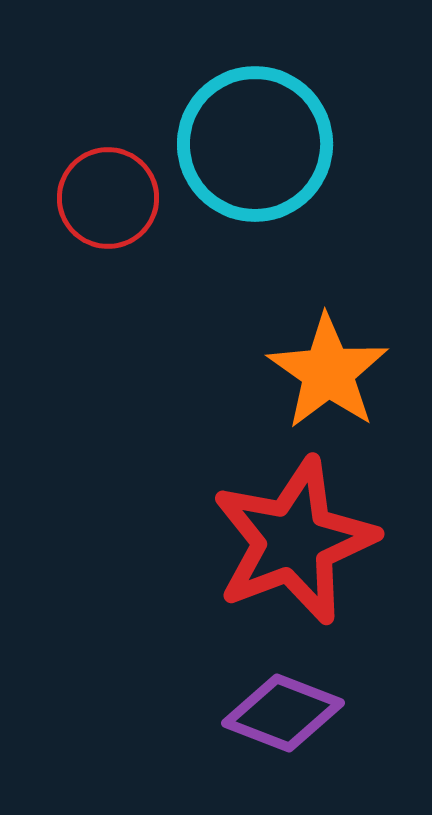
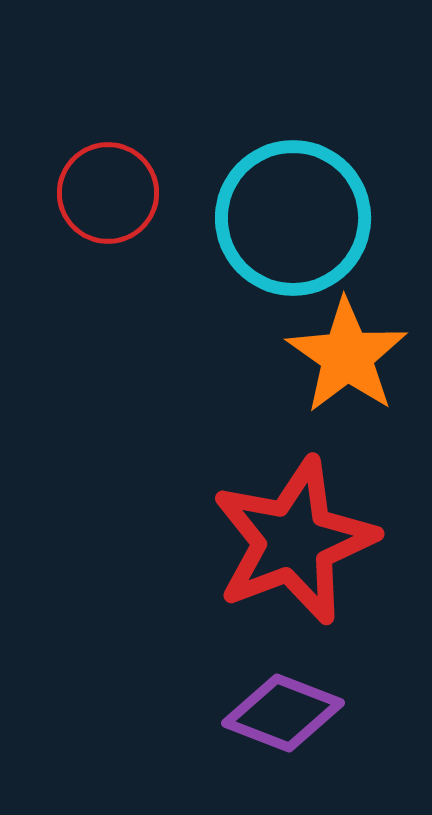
cyan circle: moved 38 px right, 74 px down
red circle: moved 5 px up
orange star: moved 19 px right, 16 px up
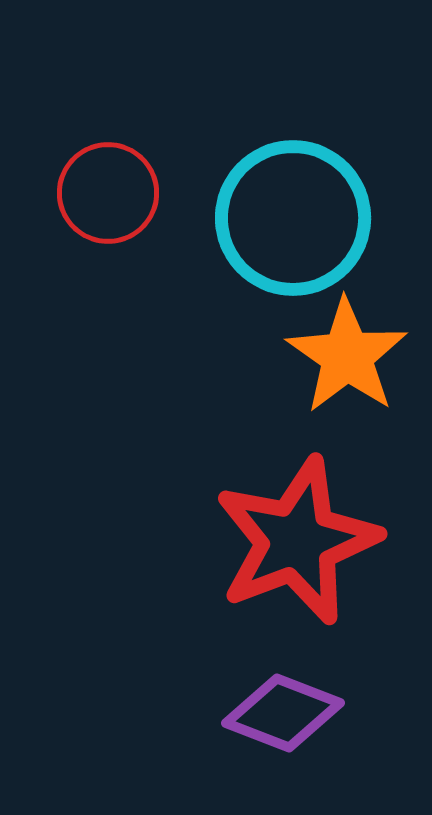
red star: moved 3 px right
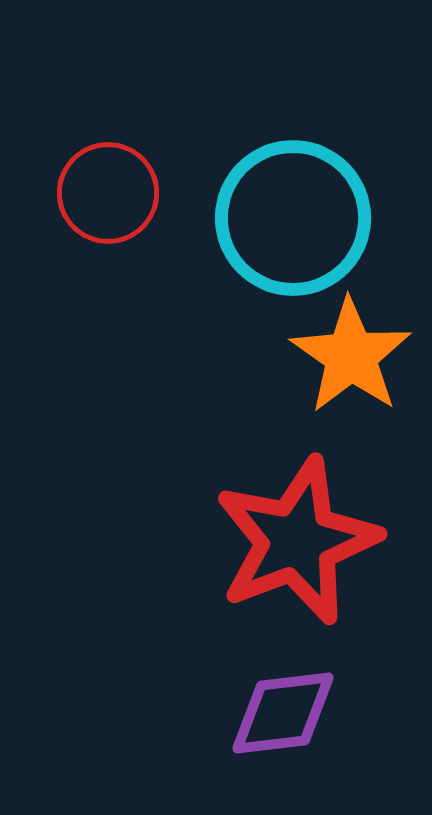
orange star: moved 4 px right
purple diamond: rotated 28 degrees counterclockwise
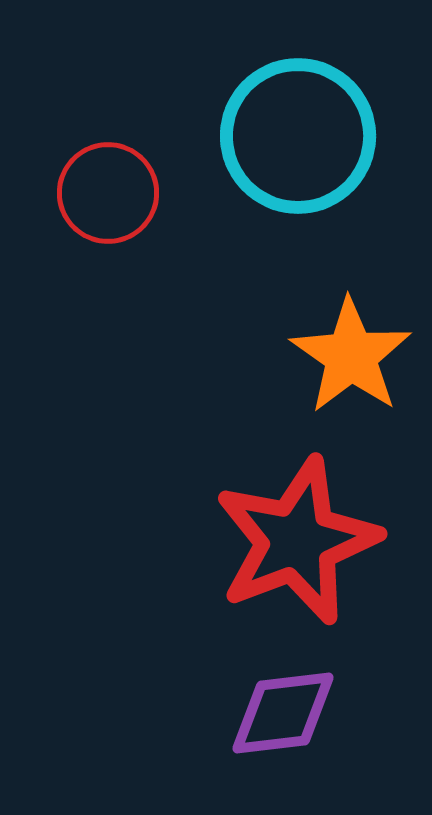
cyan circle: moved 5 px right, 82 px up
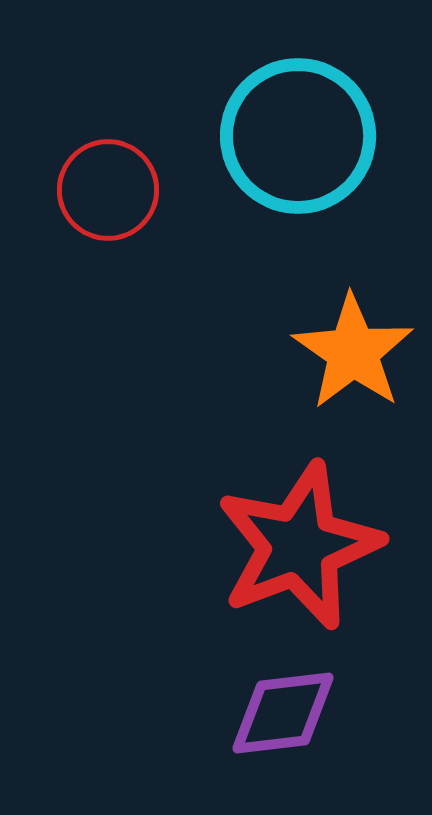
red circle: moved 3 px up
orange star: moved 2 px right, 4 px up
red star: moved 2 px right, 5 px down
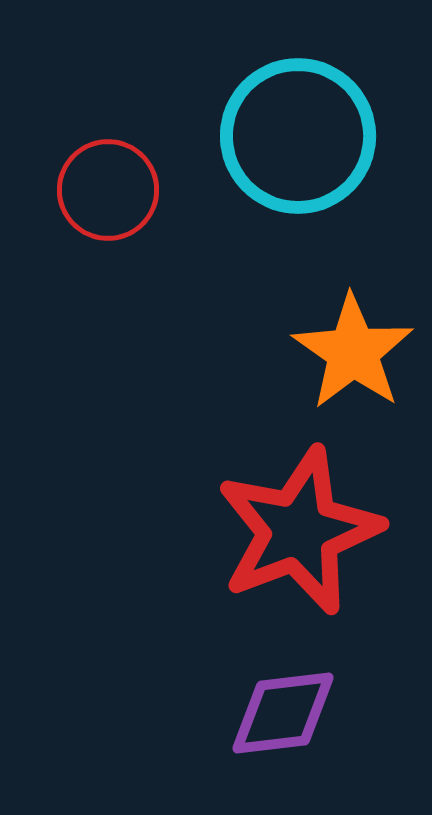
red star: moved 15 px up
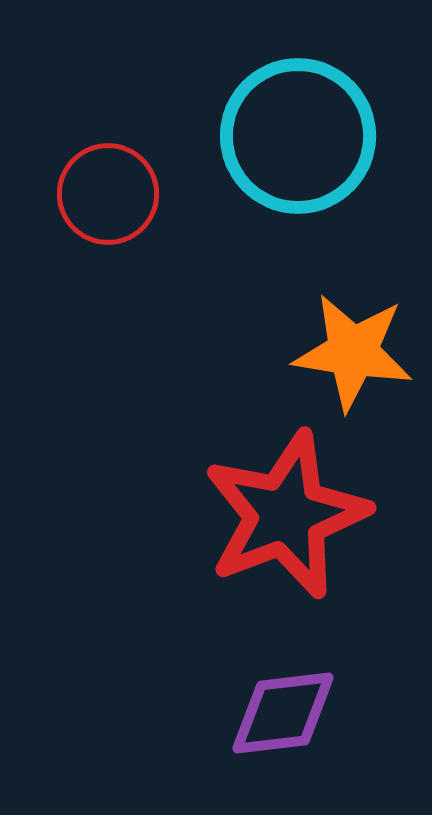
red circle: moved 4 px down
orange star: rotated 26 degrees counterclockwise
red star: moved 13 px left, 16 px up
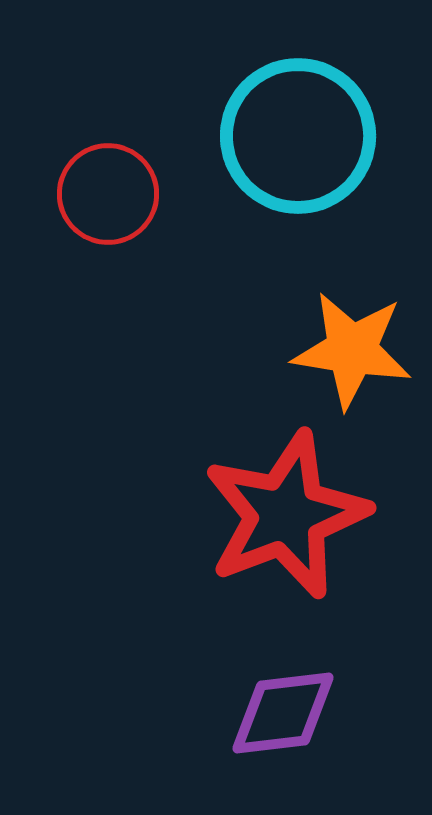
orange star: moved 1 px left, 2 px up
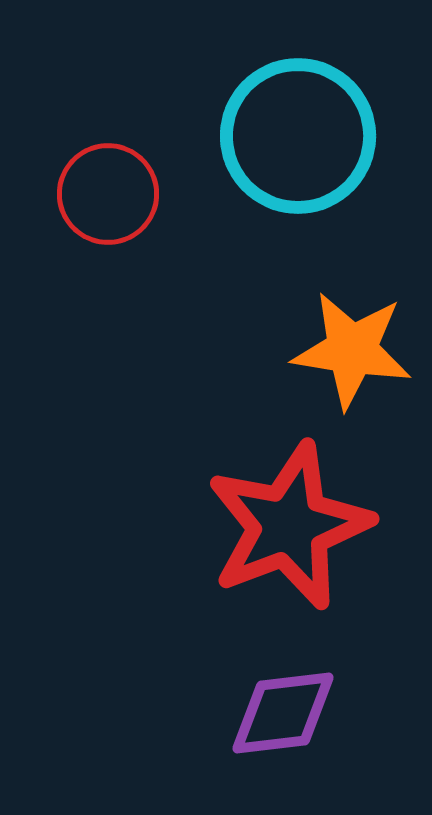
red star: moved 3 px right, 11 px down
